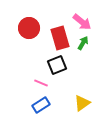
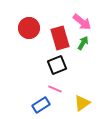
pink line: moved 14 px right, 6 px down
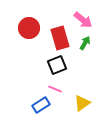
pink arrow: moved 1 px right, 2 px up
green arrow: moved 2 px right
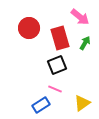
pink arrow: moved 3 px left, 3 px up
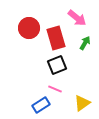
pink arrow: moved 3 px left, 1 px down
red rectangle: moved 4 px left
